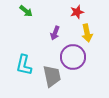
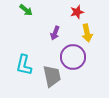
green arrow: moved 1 px up
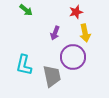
red star: moved 1 px left
yellow arrow: moved 2 px left
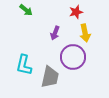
gray trapezoid: moved 2 px left, 1 px down; rotated 25 degrees clockwise
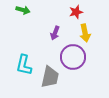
green arrow: moved 3 px left; rotated 24 degrees counterclockwise
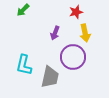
green arrow: rotated 120 degrees clockwise
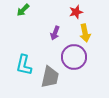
purple circle: moved 1 px right
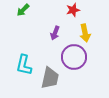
red star: moved 3 px left, 2 px up
gray trapezoid: moved 1 px down
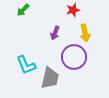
cyan L-shape: moved 2 px right; rotated 35 degrees counterclockwise
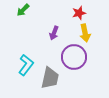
red star: moved 6 px right, 3 px down
purple arrow: moved 1 px left
cyan L-shape: rotated 120 degrees counterclockwise
